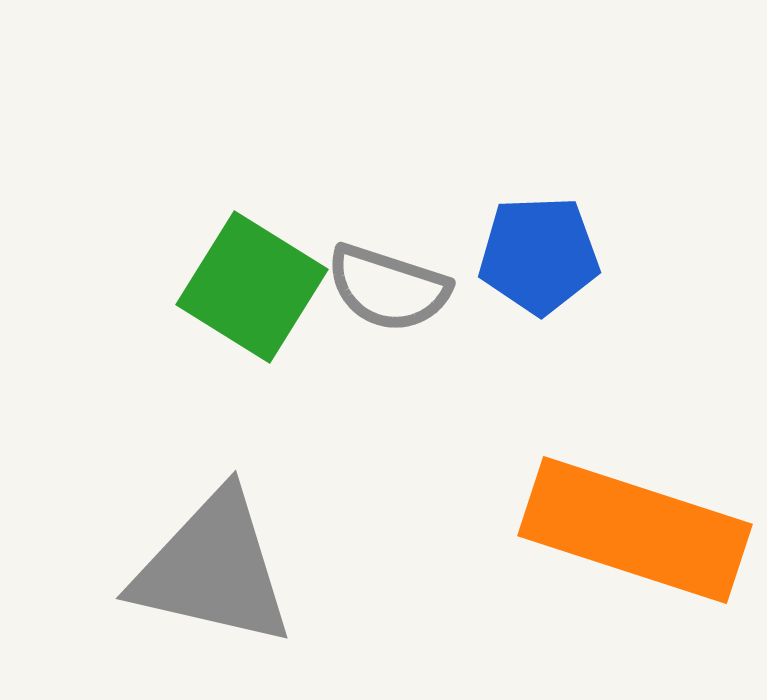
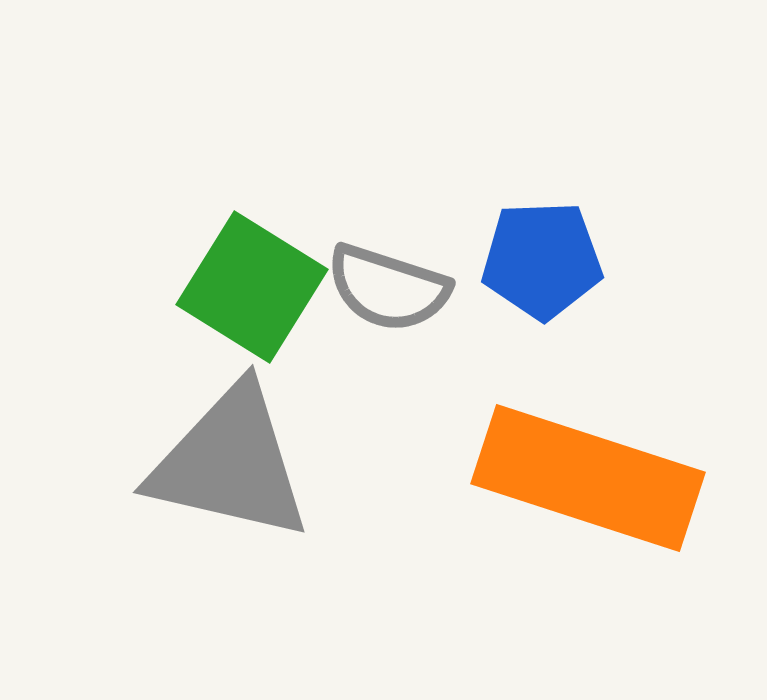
blue pentagon: moved 3 px right, 5 px down
orange rectangle: moved 47 px left, 52 px up
gray triangle: moved 17 px right, 106 px up
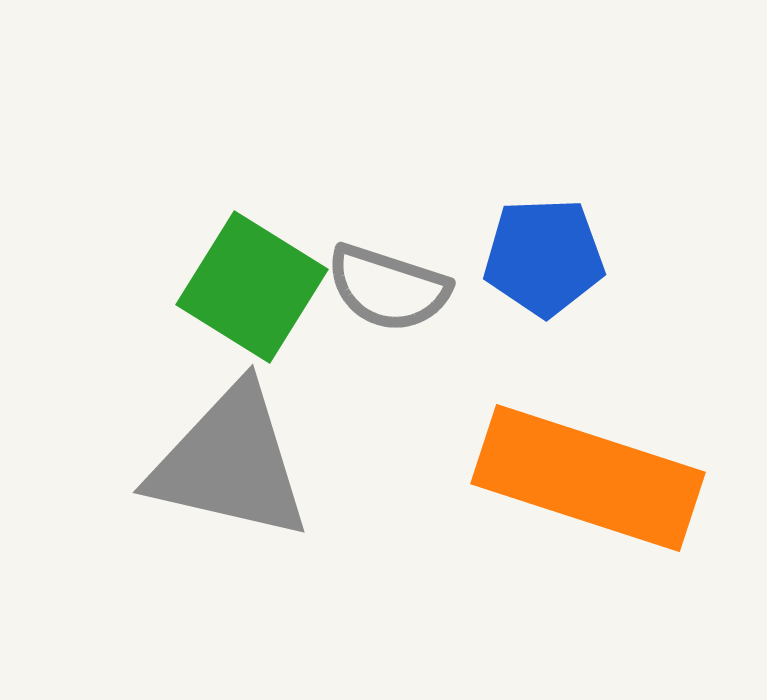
blue pentagon: moved 2 px right, 3 px up
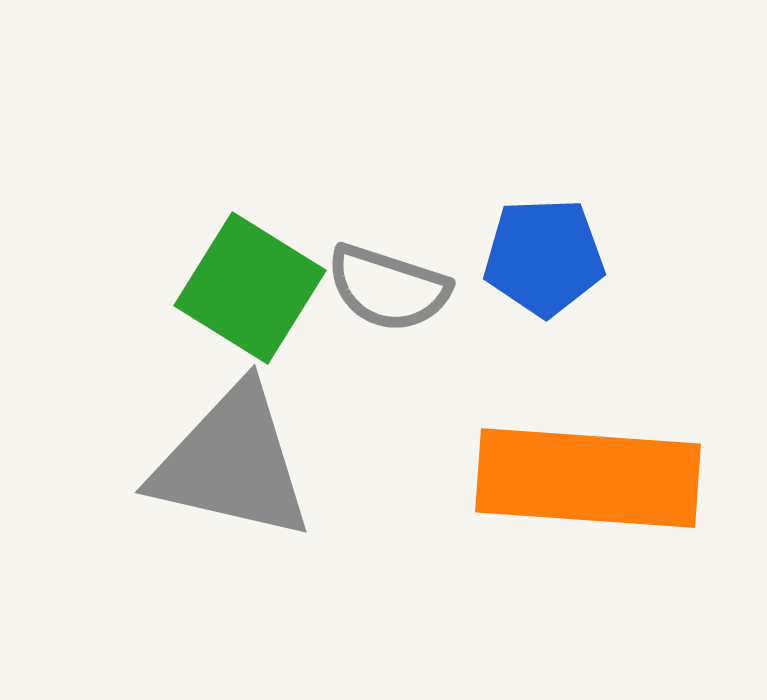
green square: moved 2 px left, 1 px down
gray triangle: moved 2 px right
orange rectangle: rotated 14 degrees counterclockwise
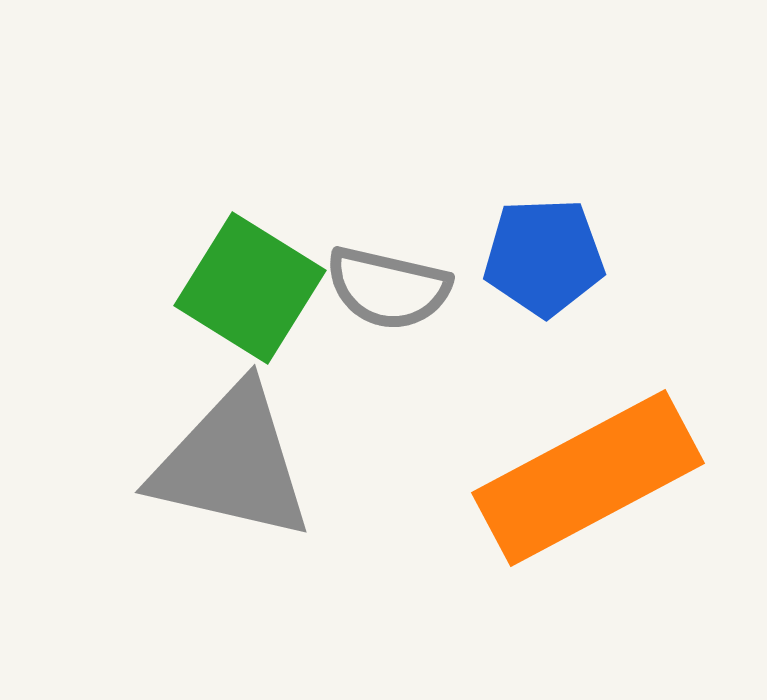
gray semicircle: rotated 5 degrees counterclockwise
orange rectangle: rotated 32 degrees counterclockwise
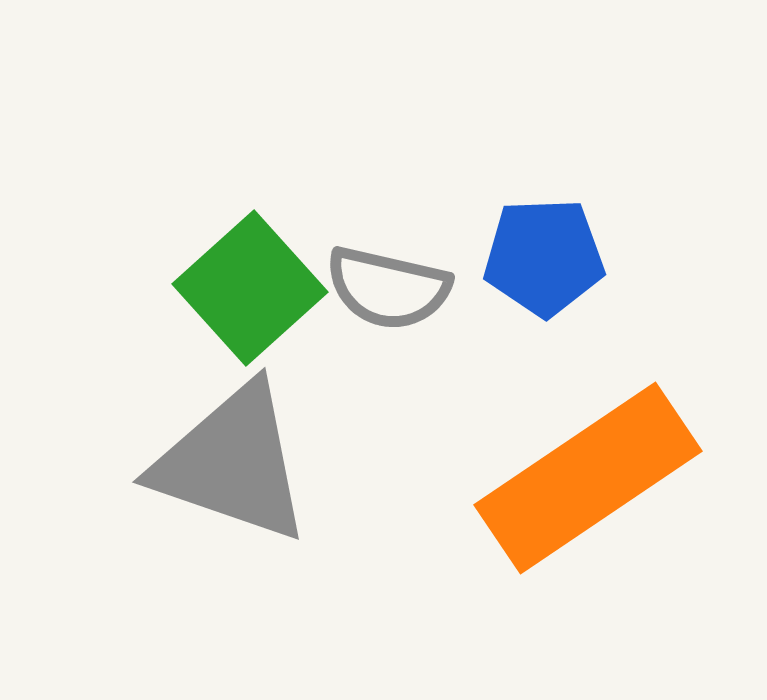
green square: rotated 16 degrees clockwise
gray triangle: rotated 6 degrees clockwise
orange rectangle: rotated 6 degrees counterclockwise
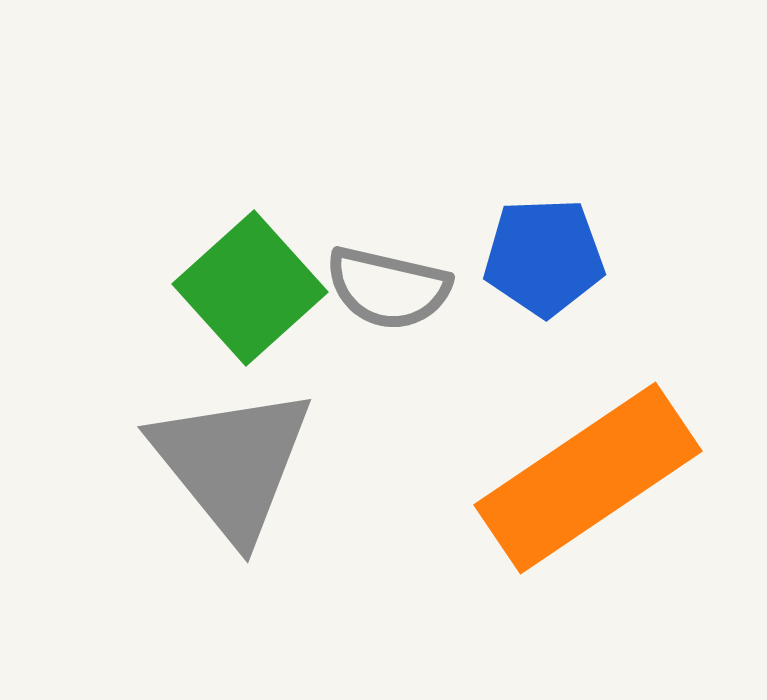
gray triangle: rotated 32 degrees clockwise
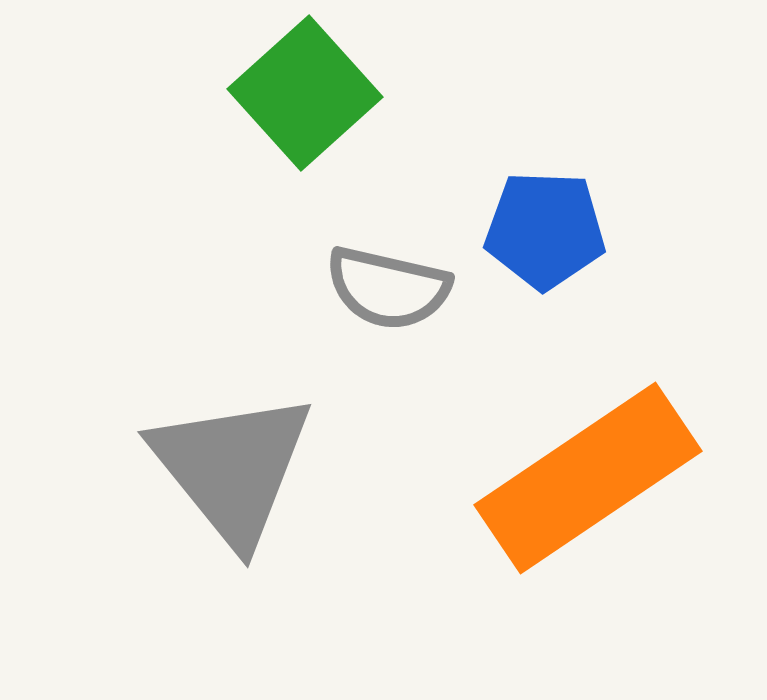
blue pentagon: moved 1 px right, 27 px up; rotated 4 degrees clockwise
green square: moved 55 px right, 195 px up
gray triangle: moved 5 px down
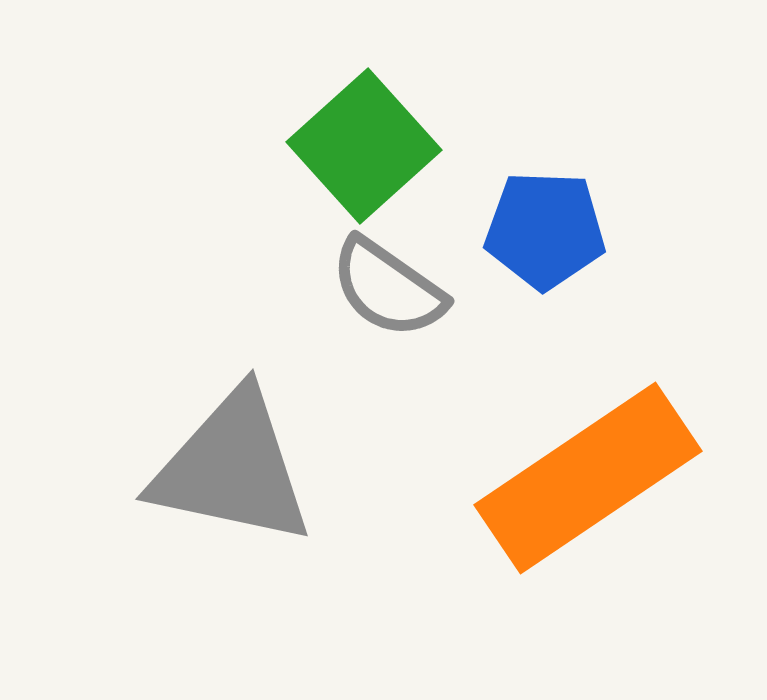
green square: moved 59 px right, 53 px down
gray semicircle: rotated 22 degrees clockwise
gray triangle: rotated 39 degrees counterclockwise
